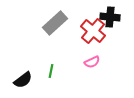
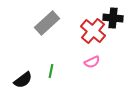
black cross: moved 3 px right, 1 px down
gray rectangle: moved 8 px left
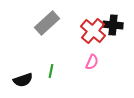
black cross: moved 7 px down
pink semicircle: rotated 42 degrees counterclockwise
black semicircle: rotated 18 degrees clockwise
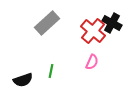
black cross: moved 1 px left, 2 px up; rotated 24 degrees clockwise
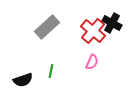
gray rectangle: moved 4 px down
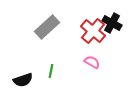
pink semicircle: rotated 84 degrees counterclockwise
